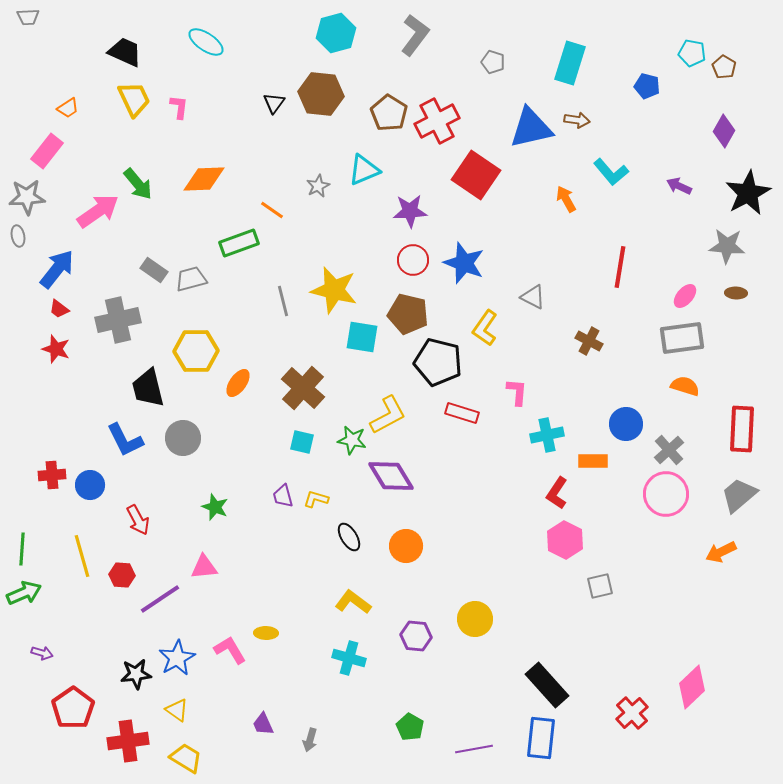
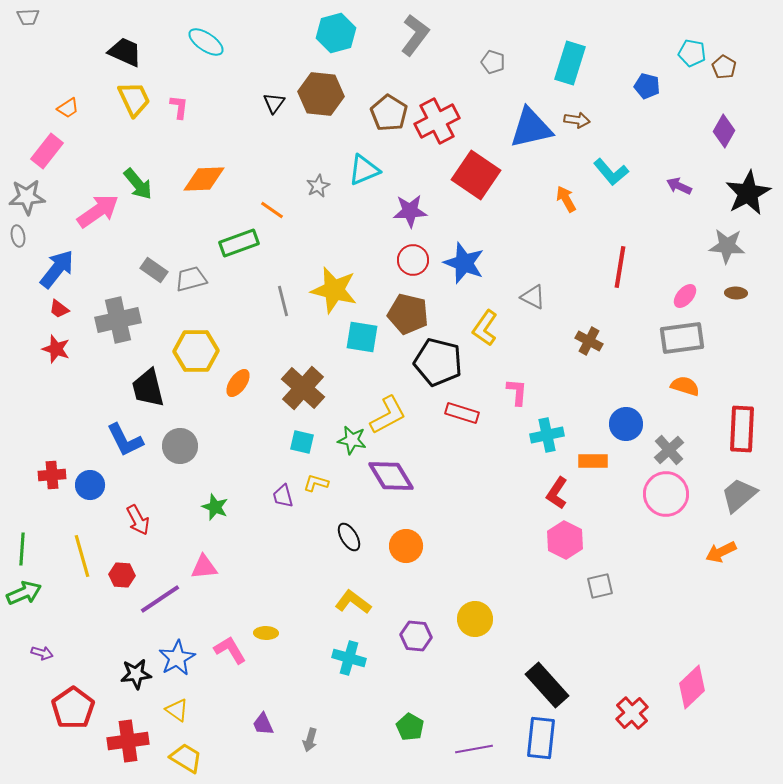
gray circle at (183, 438): moved 3 px left, 8 px down
yellow L-shape at (316, 499): moved 16 px up
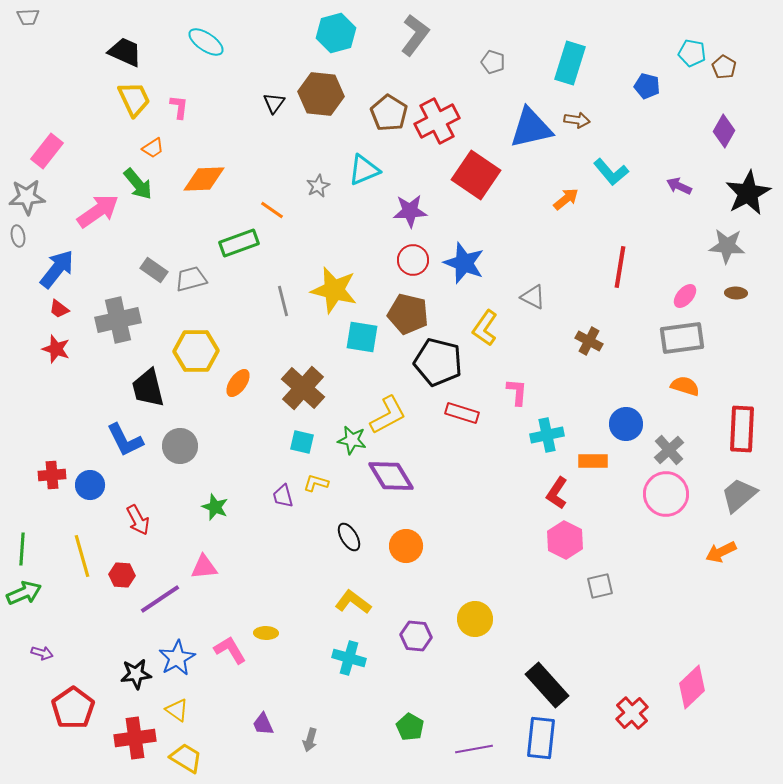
orange trapezoid at (68, 108): moved 85 px right, 40 px down
orange arrow at (566, 199): rotated 80 degrees clockwise
red cross at (128, 741): moved 7 px right, 3 px up
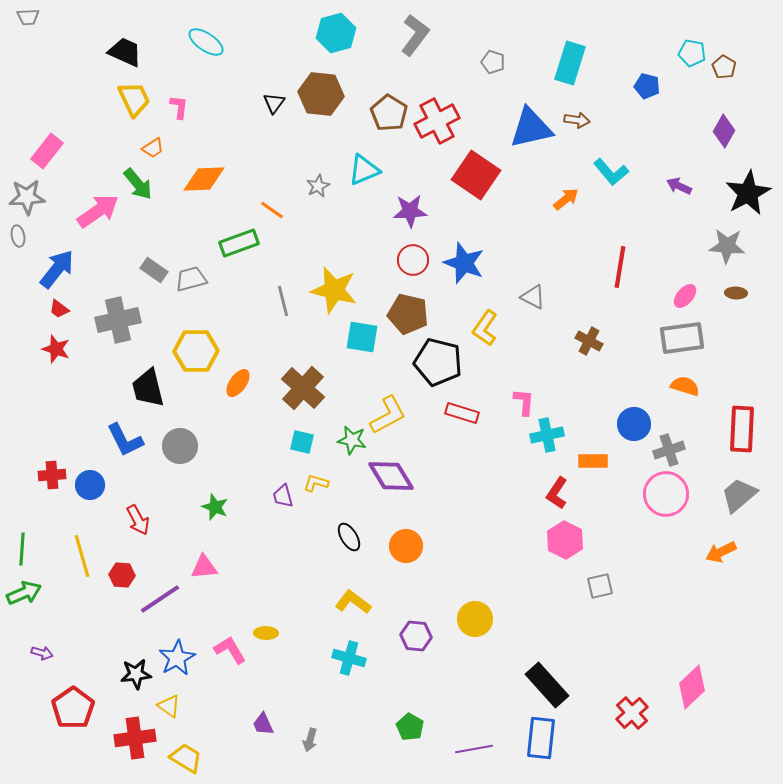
pink L-shape at (517, 392): moved 7 px right, 10 px down
blue circle at (626, 424): moved 8 px right
gray cross at (669, 450): rotated 24 degrees clockwise
yellow triangle at (177, 710): moved 8 px left, 4 px up
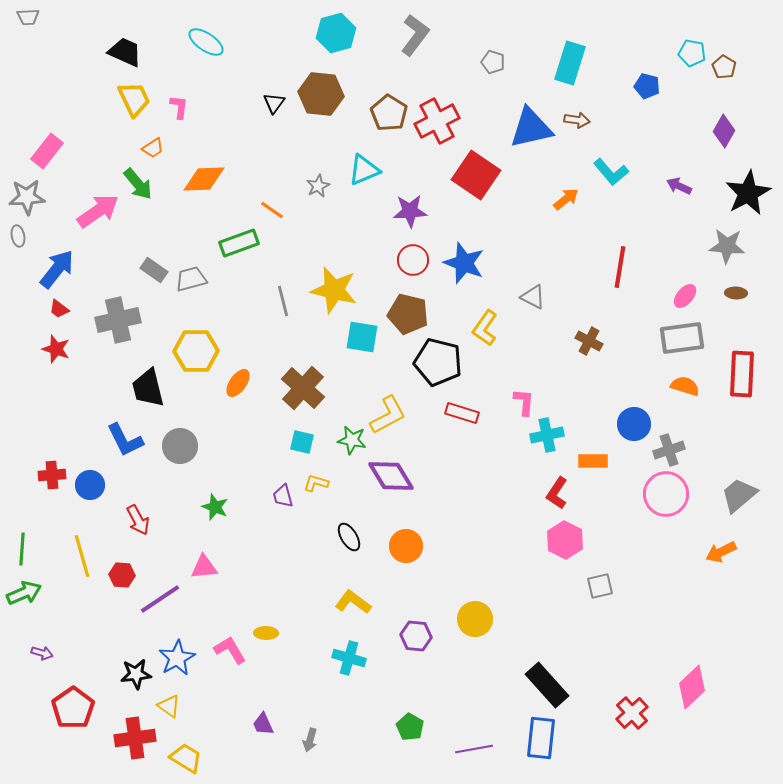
red rectangle at (742, 429): moved 55 px up
